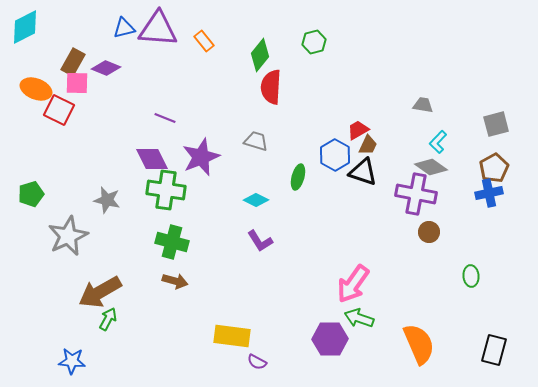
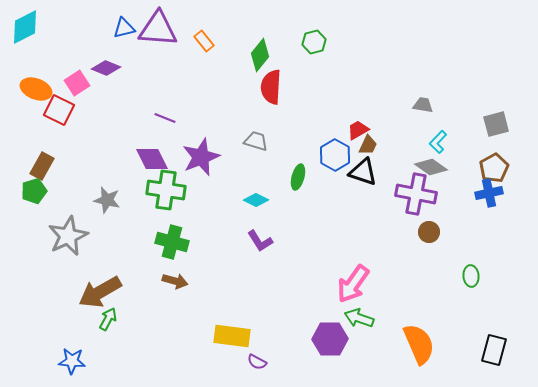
brown rectangle at (73, 62): moved 31 px left, 104 px down
pink square at (77, 83): rotated 35 degrees counterclockwise
green pentagon at (31, 194): moved 3 px right, 3 px up
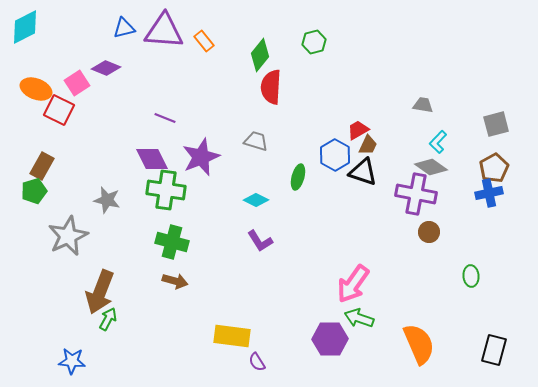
purple triangle at (158, 29): moved 6 px right, 2 px down
brown arrow at (100, 292): rotated 39 degrees counterclockwise
purple semicircle at (257, 362): rotated 30 degrees clockwise
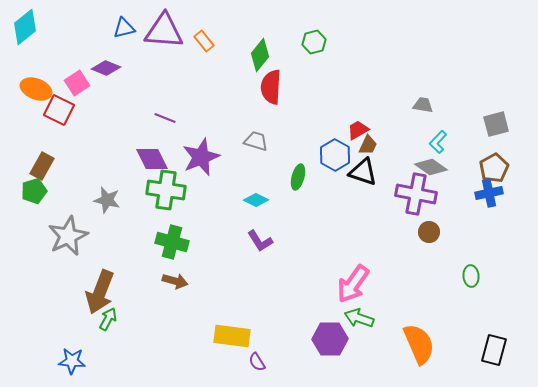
cyan diamond at (25, 27): rotated 12 degrees counterclockwise
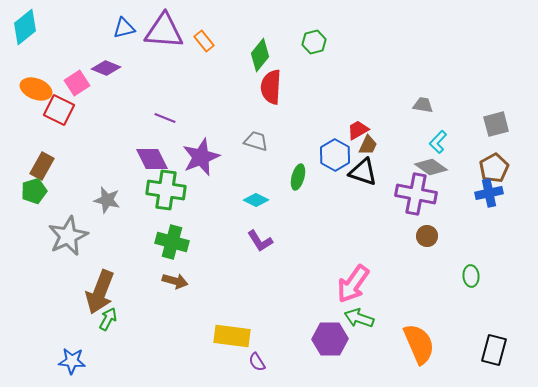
brown circle at (429, 232): moved 2 px left, 4 px down
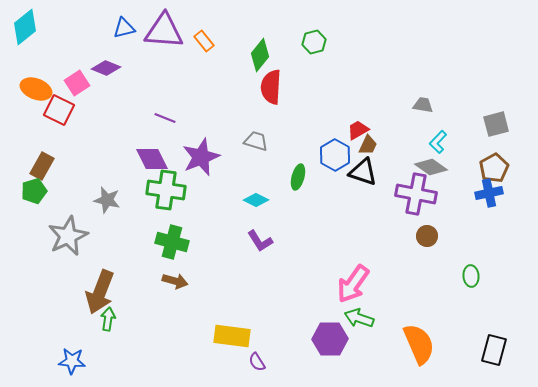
green arrow at (108, 319): rotated 20 degrees counterclockwise
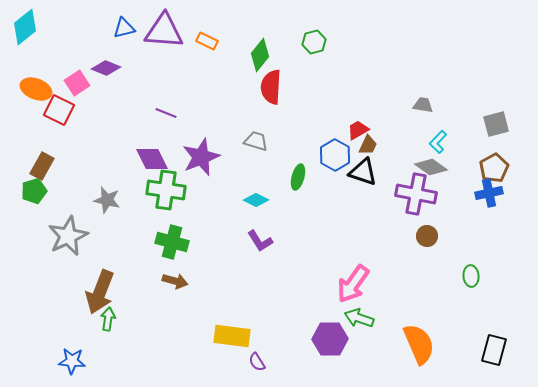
orange rectangle at (204, 41): moved 3 px right; rotated 25 degrees counterclockwise
purple line at (165, 118): moved 1 px right, 5 px up
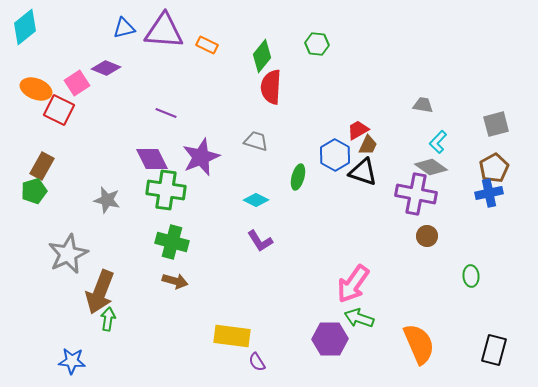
orange rectangle at (207, 41): moved 4 px down
green hexagon at (314, 42): moved 3 px right, 2 px down; rotated 20 degrees clockwise
green diamond at (260, 55): moved 2 px right, 1 px down
gray star at (68, 236): moved 18 px down
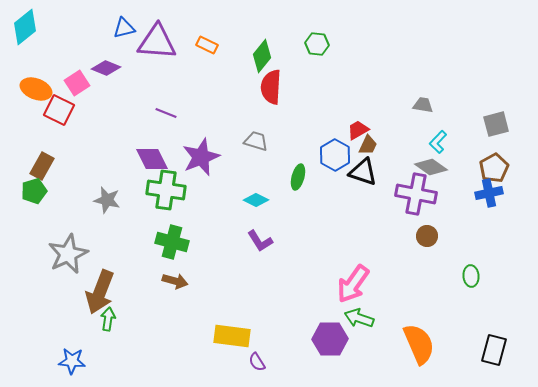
purple triangle at (164, 31): moved 7 px left, 11 px down
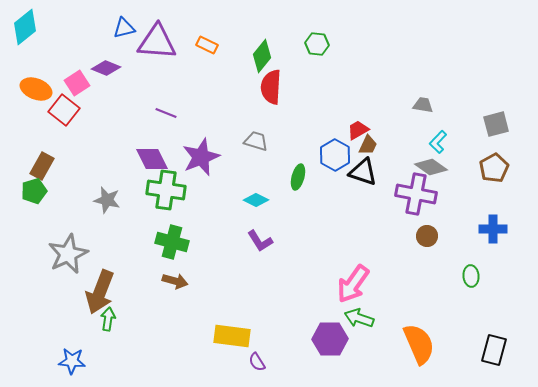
red square at (59, 110): moved 5 px right; rotated 12 degrees clockwise
blue cross at (489, 193): moved 4 px right, 36 px down; rotated 12 degrees clockwise
